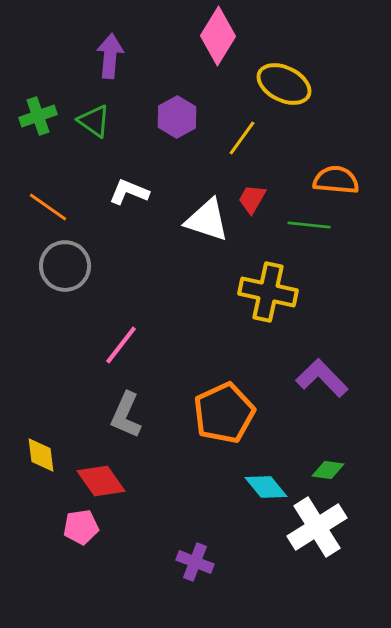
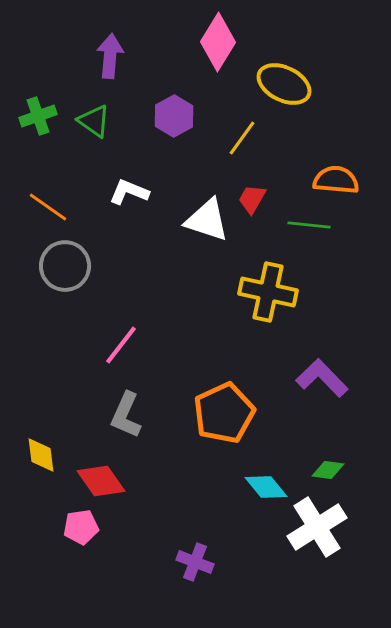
pink diamond: moved 6 px down
purple hexagon: moved 3 px left, 1 px up
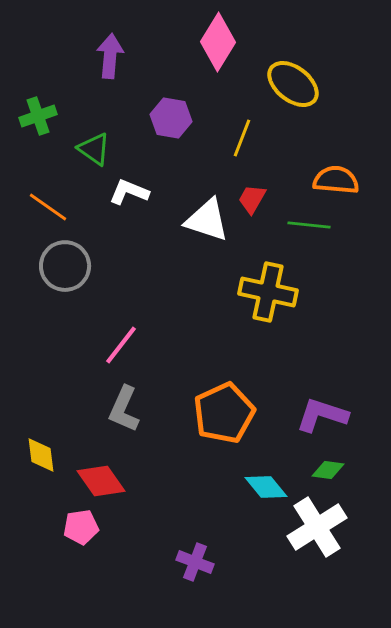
yellow ellipse: moved 9 px right; rotated 12 degrees clockwise
purple hexagon: moved 3 px left, 2 px down; rotated 21 degrees counterclockwise
green triangle: moved 28 px down
yellow line: rotated 15 degrees counterclockwise
purple L-shape: moved 37 px down; rotated 28 degrees counterclockwise
gray L-shape: moved 2 px left, 6 px up
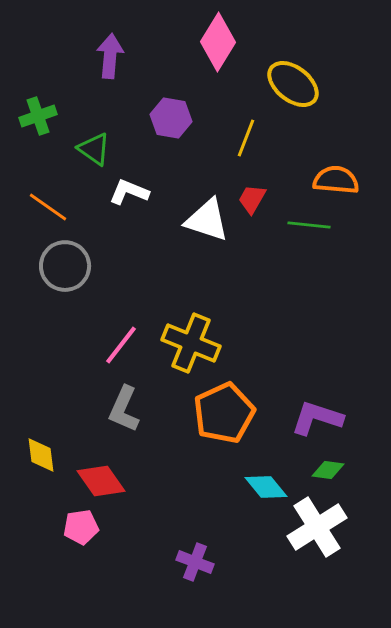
yellow line: moved 4 px right
yellow cross: moved 77 px left, 51 px down; rotated 10 degrees clockwise
purple L-shape: moved 5 px left, 3 px down
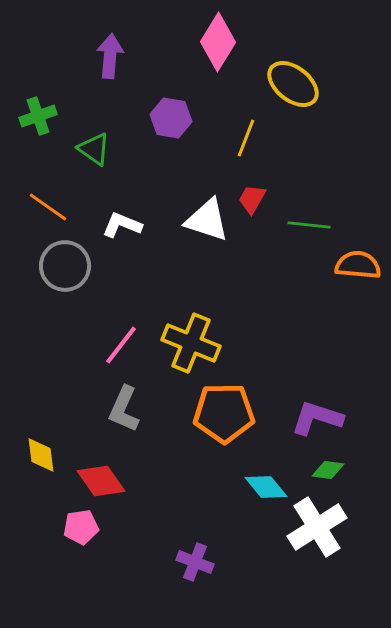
orange semicircle: moved 22 px right, 85 px down
white L-shape: moved 7 px left, 33 px down
orange pentagon: rotated 24 degrees clockwise
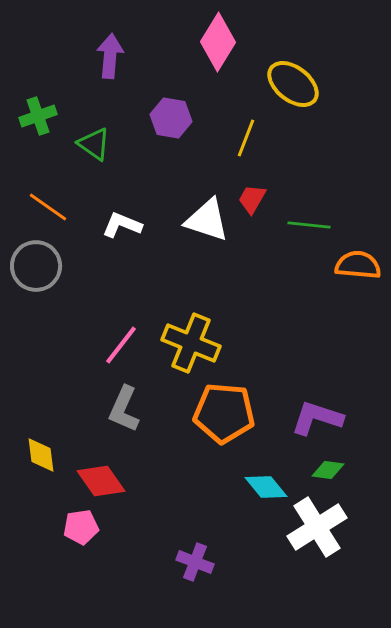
green triangle: moved 5 px up
gray circle: moved 29 px left
orange pentagon: rotated 6 degrees clockwise
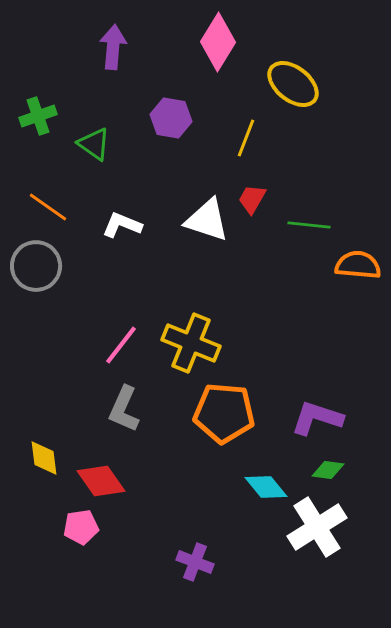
purple arrow: moved 3 px right, 9 px up
yellow diamond: moved 3 px right, 3 px down
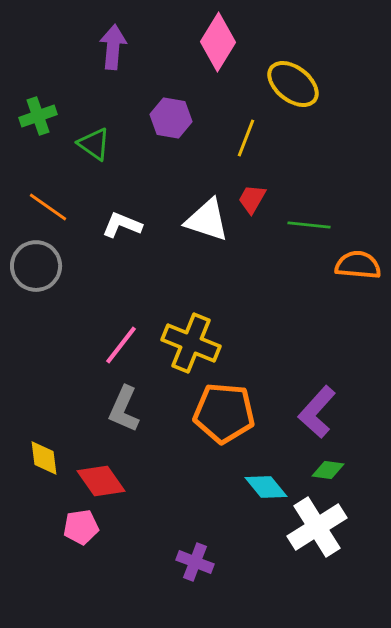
purple L-shape: moved 6 px up; rotated 66 degrees counterclockwise
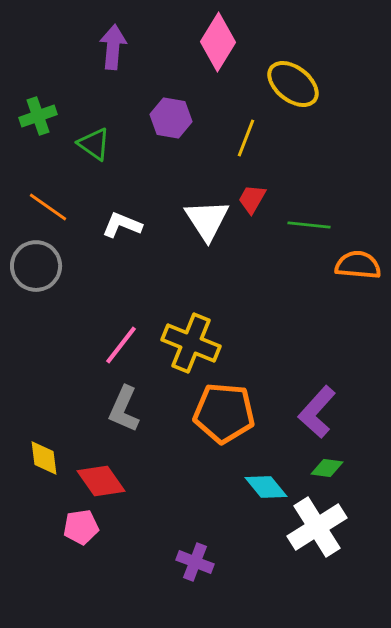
white triangle: rotated 39 degrees clockwise
green diamond: moved 1 px left, 2 px up
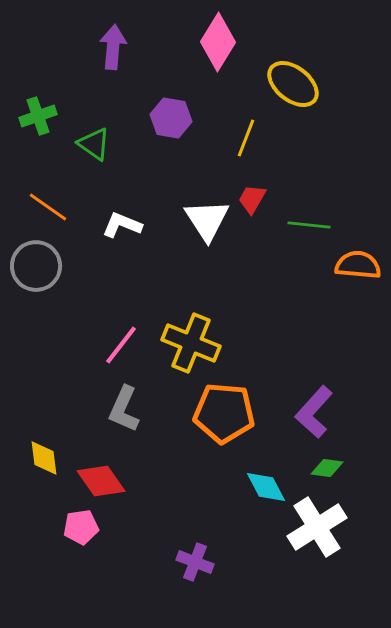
purple L-shape: moved 3 px left
cyan diamond: rotated 12 degrees clockwise
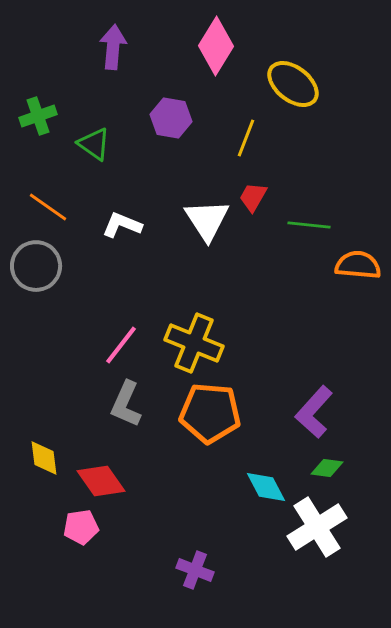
pink diamond: moved 2 px left, 4 px down
red trapezoid: moved 1 px right, 2 px up
yellow cross: moved 3 px right
gray L-shape: moved 2 px right, 5 px up
orange pentagon: moved 14 px left
purple cross: moved 8 px down
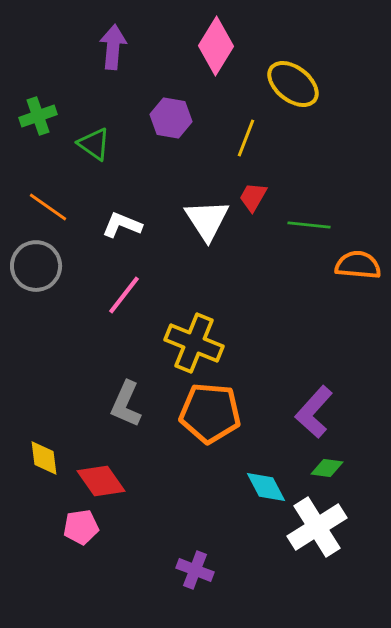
pink line: moved 3 px right, 50 px up
